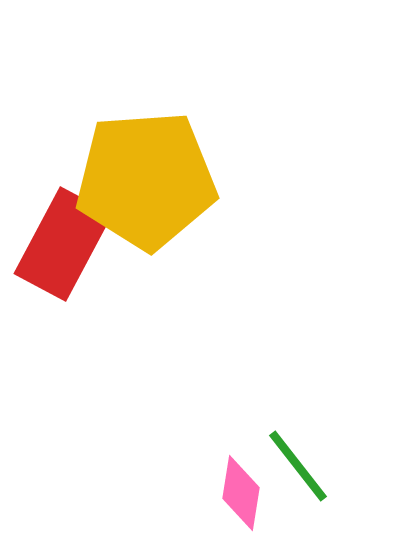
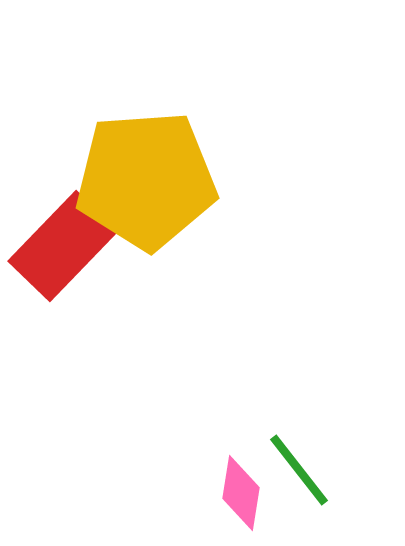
red rectangle: moved 2 px down; rotated 16 degrees clockwise
green line: moved 1 px right, 4 px down
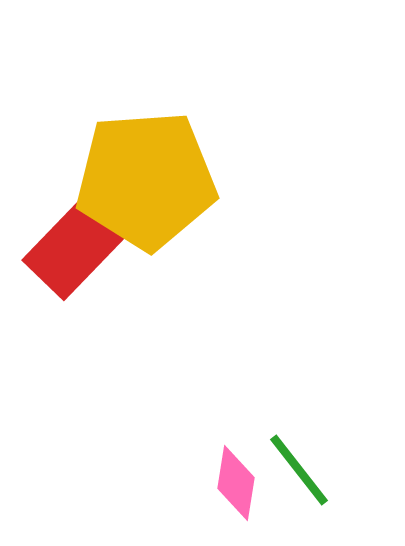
red rectangle: moved 14 px right, 1 px up
pink diamond: moved 5 px left, 10 px up
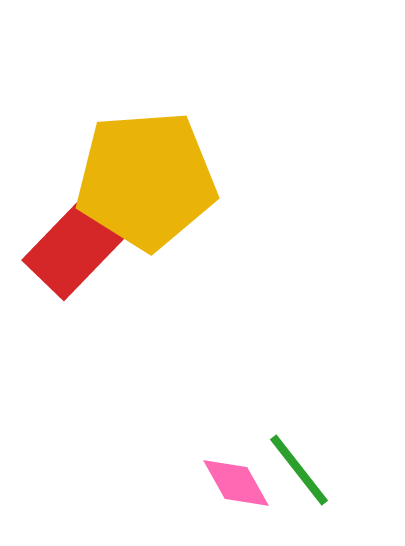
pink diamond: rotated 38 degrees counterclockwise
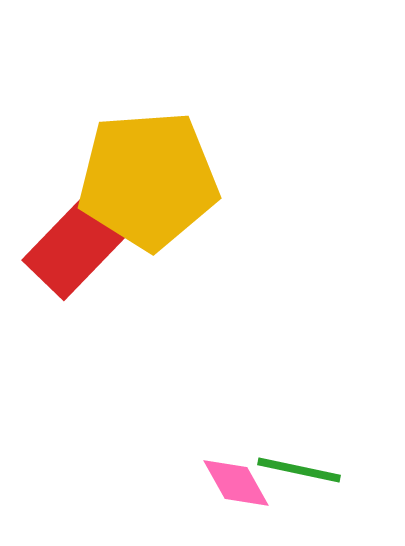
yellow pentagon: moved 2 px right
green line: rotated 40 degrees counterclockwise
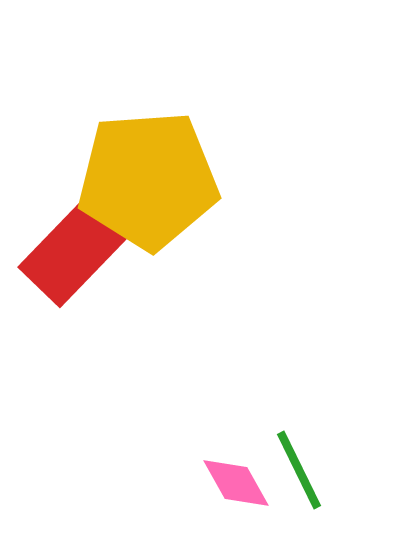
red rectangle: moved 4 px left, 7 px down
green line: rotated 52 degrees clockwise
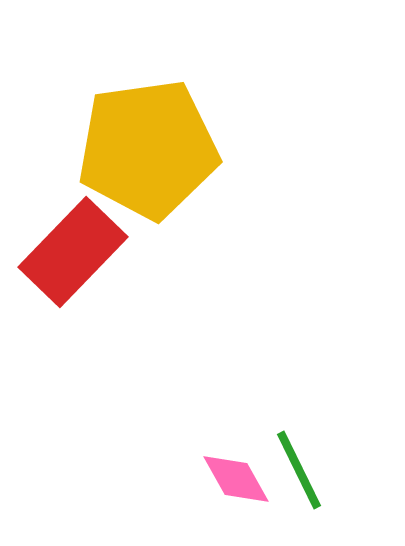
yellow pentagon: moved 31 px up; rotated 4 degrees counterclockwise
pink diamond: moved 4 px up
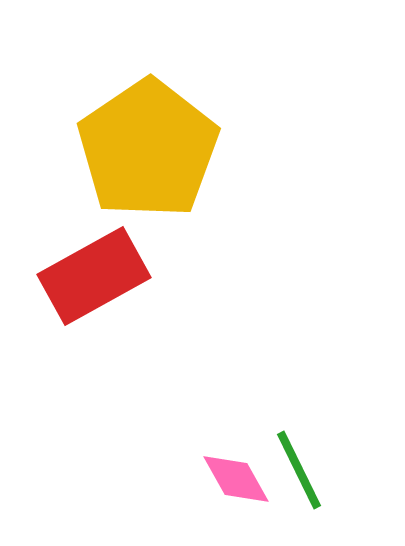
yellow pentagon: rotated 26 degrees counterclockwise
red rectangle: moved 21 px right, 24 px down; rotated 17 degrees clockwise
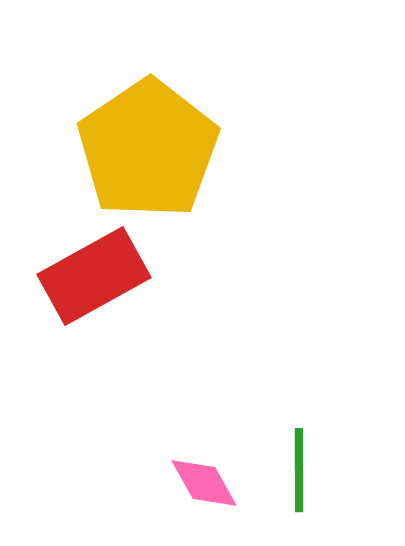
green line: rotated 26 degrees clockwise
pink diamond: moved 32 px left, 4 px down
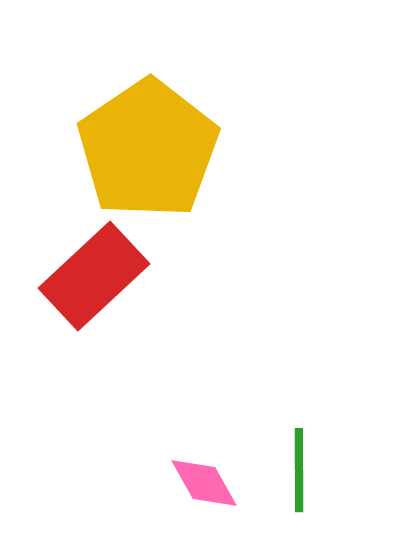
red rectangle: rotated 14 degrees counterclockwise
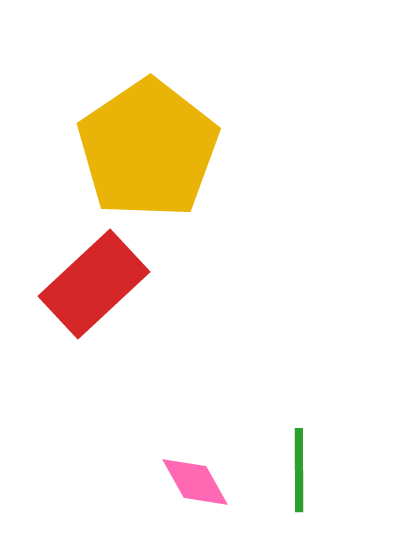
red rectangle: moved 8 px down
pink diamond: moved 9 px left, 1 px up
